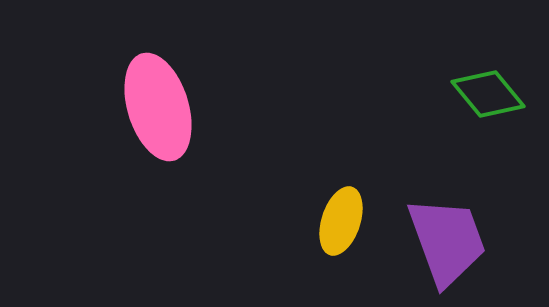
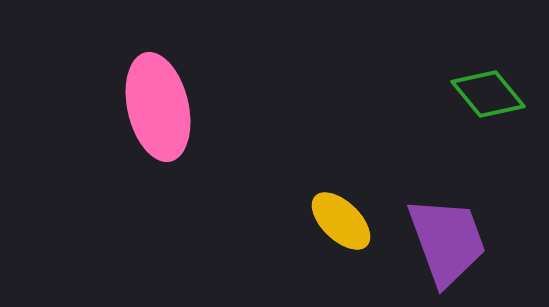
pink ellipse: rotated 4 degrees clockwise
yellow ellipse: rotated 64 degrees counterclockwise
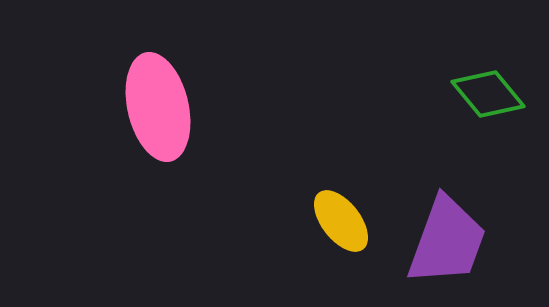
yellow ellipse: rotated 8 degrees clockwise
purple trapezoid: rotated 40 degrees clockwise
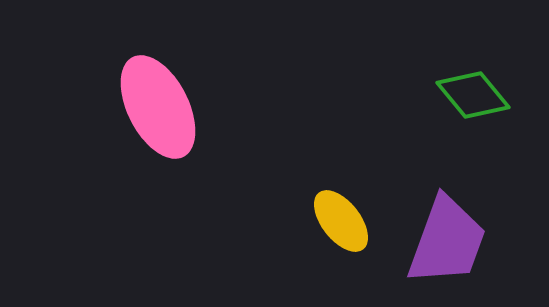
green diamond: moved 15 px left, 1 px down
pink ellipse: rotated 14 degrees counterclockwise
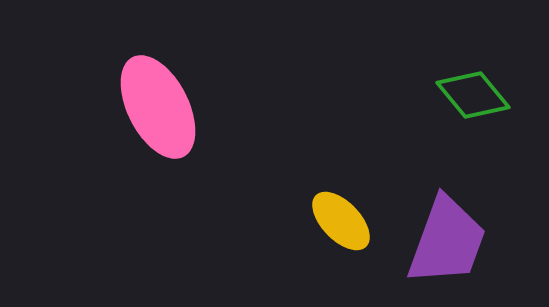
yellow ellipse: rotated 6 degrees counterclockwise
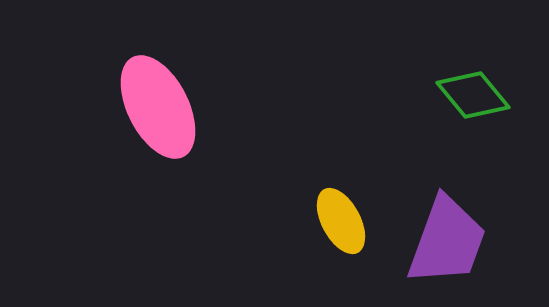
yellow ellipse: rotated 16 degrees clockwise
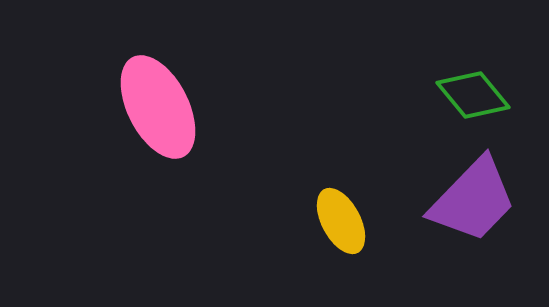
purple trapezoid: moved 26 px right, 41 px up; rotated 24 degrees clockwise
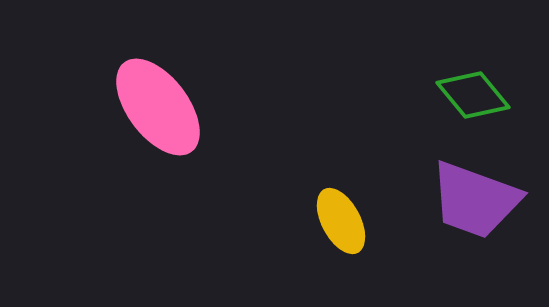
pink ellipse: rotated 10 degrees counterclockwise
purple trapezoid: moved 2 px right; rotated 66 degrees clockwise
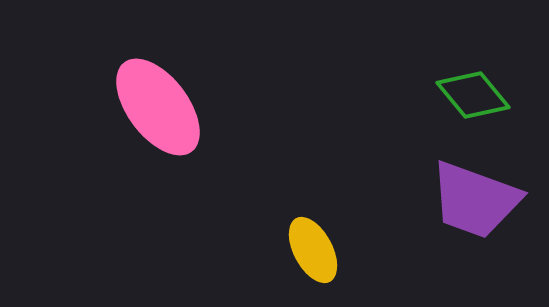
yellow ellipse: moved 28 px left, 29 px down
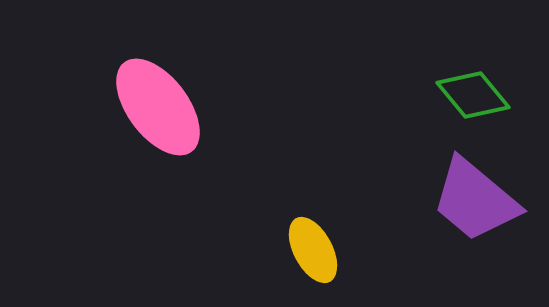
purple trapezoid: rotated 20 degrees clockwise
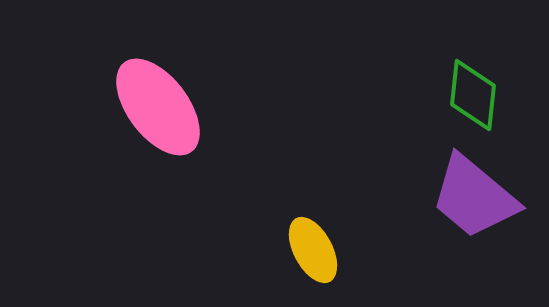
green diamond: rotated 46 degrees clockwise
purple trapezoid: moved 1 px left, 3 px up
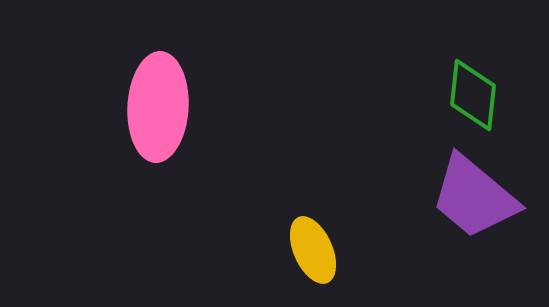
pink ellipse: rotated 40 degrees clockwise
yellow ellipse: rotated 4 degrees clockwise
